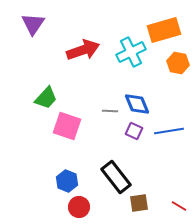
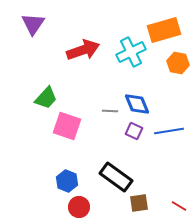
black rectangle: rotated 16 degrees counterclockwise
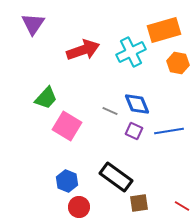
gray line: rotated 21 degrees clockwise
pink square: rotated 12 degrees clockwise
red line: moved 3 px right
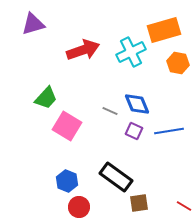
purple triangle: rotated 40 degrees clockwise
red line: moved 2 px right
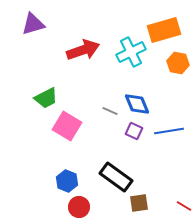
green trapezoid: rotated 20 degrees clockwise
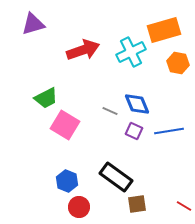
pink square: moved 2 px left, 1 px up
brown square: moved 2 px left, 1 px down
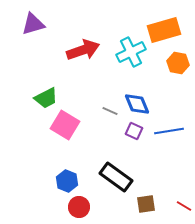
brown square: moved 9 px right
